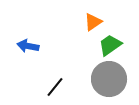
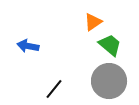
green trapezoid: rotated 75 degrees clockwise
gray circle: moved 2 px down
black line: moved 1 px left, 2 px down
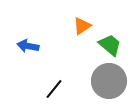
orange triangle: moved 11 px left, 4 px down
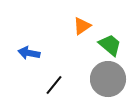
blue arrow: moved 1 px right, 7 px down
gray circle: moved 1 px left, 2 px up
black line: moved 4 px up
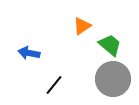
gray circle: moved 5 px right
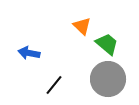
orange triangle: rotated 42 degrees counterclockwise
green trapezoid: moved 3 px left, 1 px up
gray circle: moved 5 px left
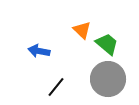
orange triangle: moved 4 px down
blue arrow: moved 10 px right, 2 px up
black line: moved 2 px right, 2 px down
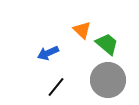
blue arrow: moved 9 px right, 2 px down; rotated 35 degrees counterclockwise
gray circle: moved 1 px down
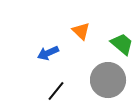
orange triangle: moved 1 px left, 1 px down
green trapezoid: moved 15 px right
black line: moved 4 px down
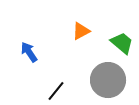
orange triangle: rotated 48 degrees clockwise
green trapezoid: moved 1 px up
blue arrow: moved 19 px left, 1 px up; rotated 80 degrees clockwise
